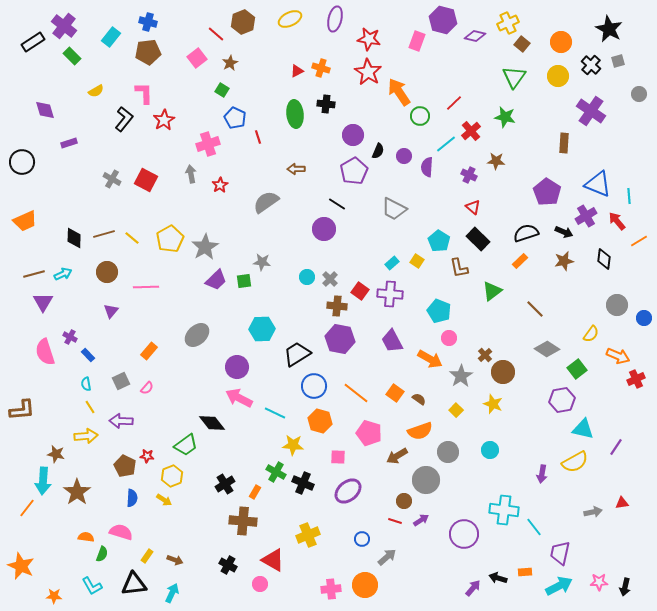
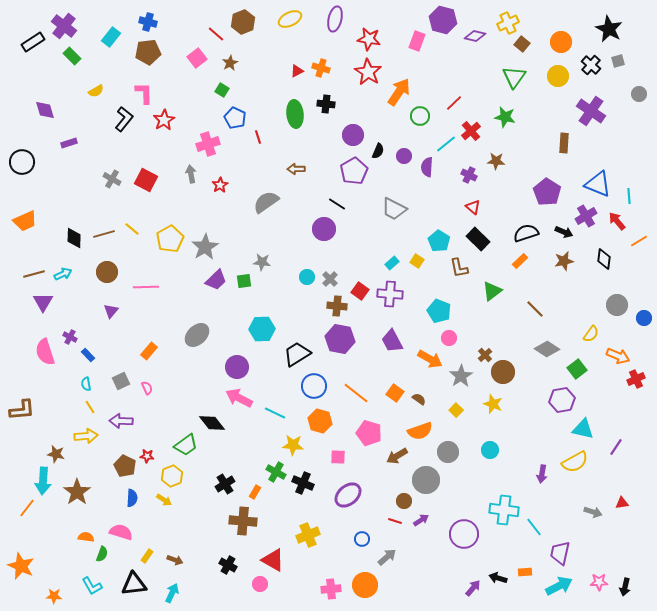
orange arrow at (399, 92): rotated 68 degrees clockwise
yellow line at (132, 238): moved 9 px up
pink semicircle at (147, 388): rotated 64 degrees counterclockwise
purple ellipse at (348, 491): moved 4 px down
gray arrow at (593, 512): rotated 30 degrees clockwise
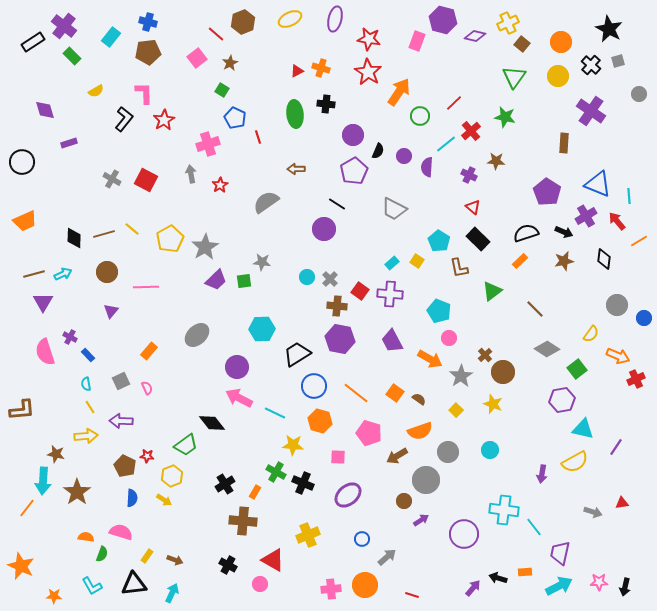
red line at (395, 521): moved 17 px right, 74 px down
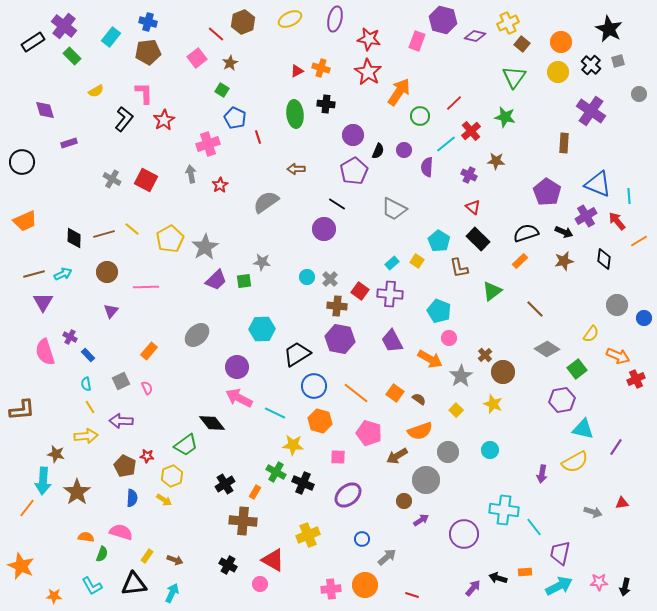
yellow circle at (558, 76): moved 4 px up
purple circle at (404, 156): moved 6 px up
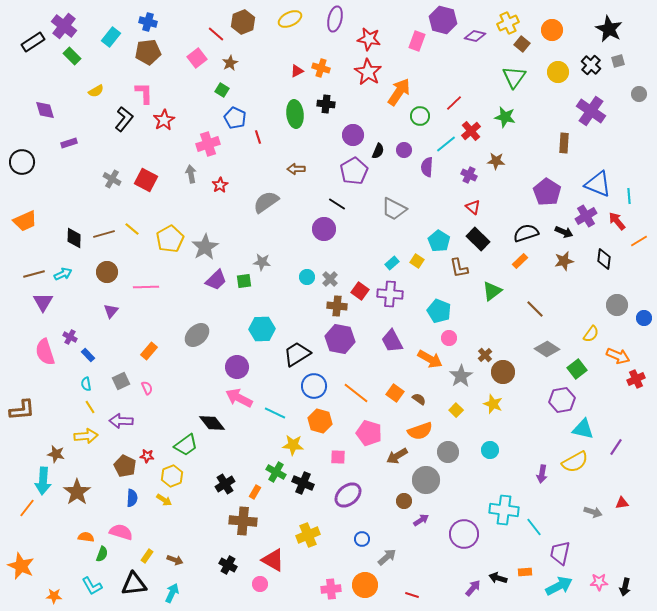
orange circle at (561, 42): moved 9 px left, 12 px up
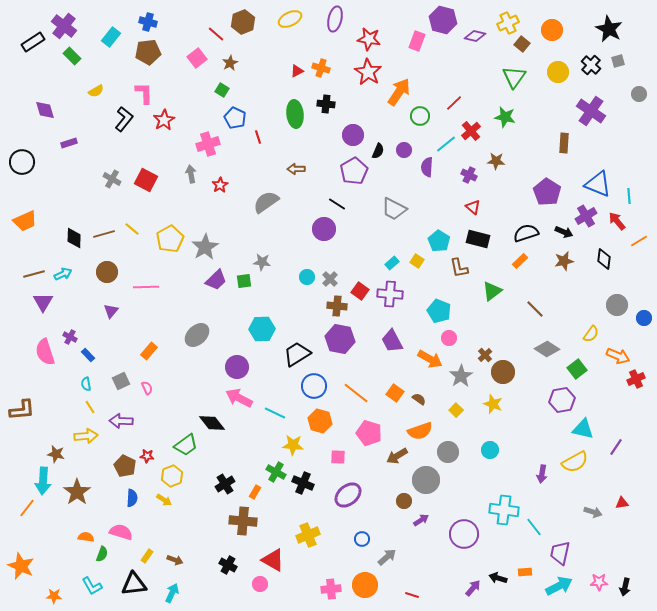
black rectangle at (478, 239): rotated 30 degrees counterclockwise
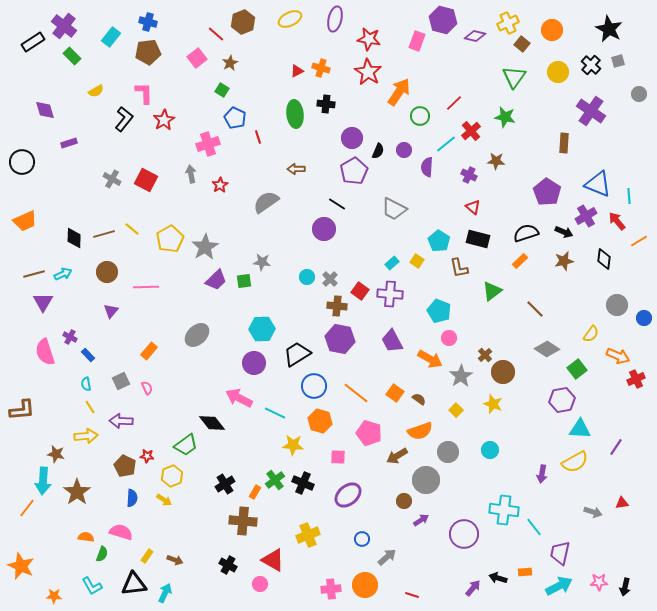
purple circle at (353, 135): moved 1 px left, 3 px down
purple circle at (237, 367): moved 17 px right, 4 px up
cyan triangle at (583, 429): moved 3 px left; rotated 10 degrees counterclockwise
green cross at (276, 472): moved 1 px left, 8 px down; rotated 24 degrees clockwise
cyan arrow at (172, 593): moved 7 px left
